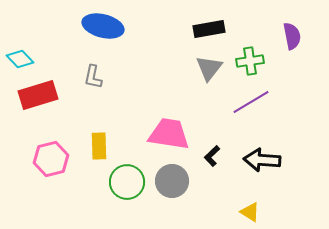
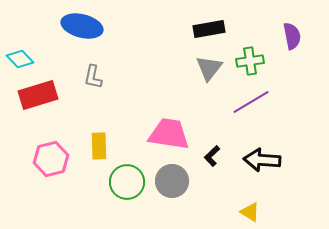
blue ellipse: moved 21 px left
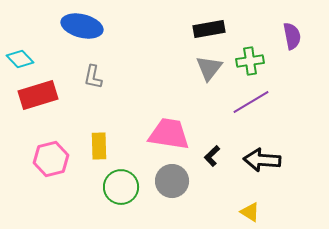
green circle: moved 6 px left, 5 px down
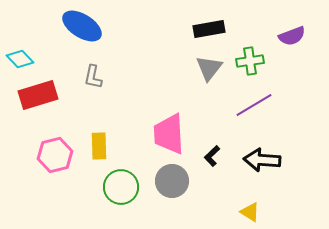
blue ellipse: rotated 18 degrees clockwise
purple semicircle: rotated 80 degrees clockwise
purple line: moved 3 px right, 3 px down
pink trapezoid: rotated 102 degrees counterclockwise
pink hexagon: moved 4 px right, 4 px up
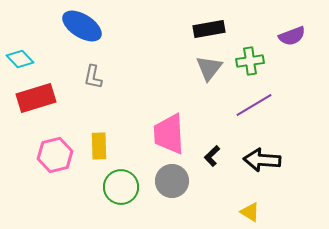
red rectangle: moved 2 px left, 3 px down
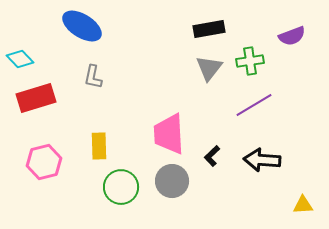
pink hexagon: moved 11 px left, 7 px down
yellow triangle: moved 53 px right, 7 px up; rotated 35 degrees counterclockwise
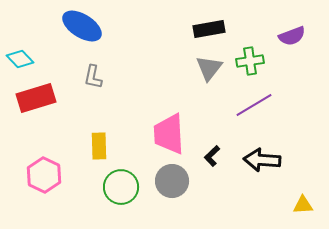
pink hexagon: moved 13 px down; rotated 20 degrees counterclockwise
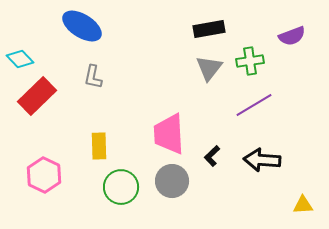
red rectangle: moved 1 px right, 2 px up; rotated 27 degrees counterclockwise
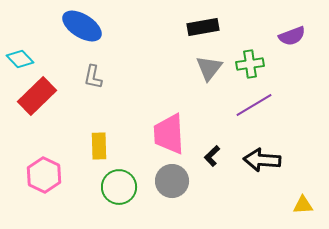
black rectangle: moved 6 px left, 2 px up
green cross: moved 3 px down
green circle: moved 2 px left
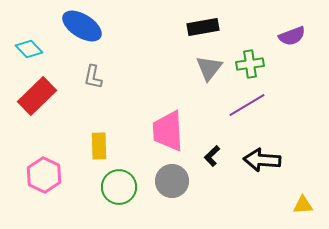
cyan diamond: moved 9 px right, 10 px up
purple line: moved 7 px left
pink trapezoid: moved 1 px left, 3 px up
